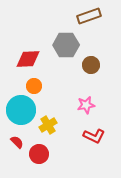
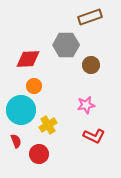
brown rectangle: moved 1 px right, 1 px down
red semicircle: moved 1 px left, 1 px up; rotated 24 degrees clockwise
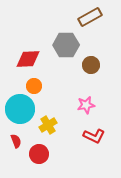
brown rectangle: rotated 10 degrees counterclockwise
cyan circle: moved 1 px left, 1 px up
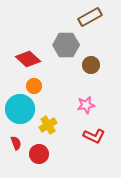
red diamond: rotated 45 degrees clockwise
red semicircle: moved 2 px down
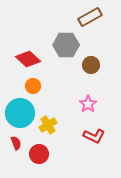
orange circle: moved 1 px left
pink star: moved 2 px right, 1 px up; rotated 24 degrees counterclockwise
cyan circle: moved 4 px down
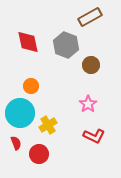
gray hexagon: rotated 20 degrees clockwise
red diamond: moved 17 px up; rotated 35 degrees clockwise
orange circle: moved 2 px left
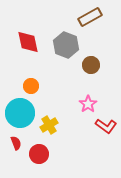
yellow cross: moved 1 px right
red L-shape: moved 12 px right, 10 px up; rotated 10 degrees clockwise
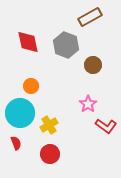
brown circle: moved 2 px right
red circle: moved 11 px right
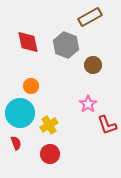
red L-shape: moved 1 px right, 1 px up; rotated 35 degrees clockwise
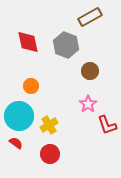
brown circle: moved 3 px left, 6 px down
cyan circle: moved 1 px left, 3 px down
red semicircle: rotated 32 degrees counterclockwise
